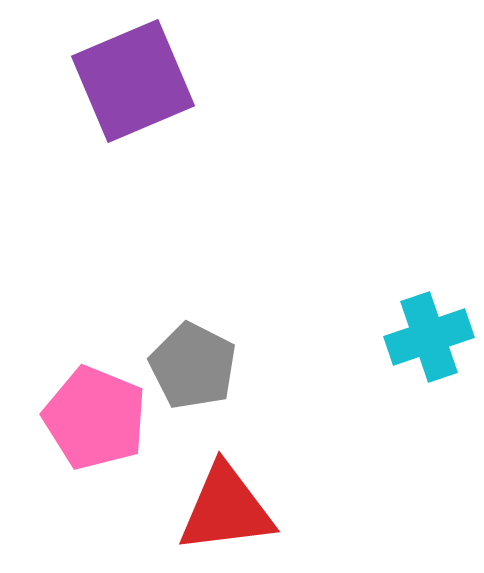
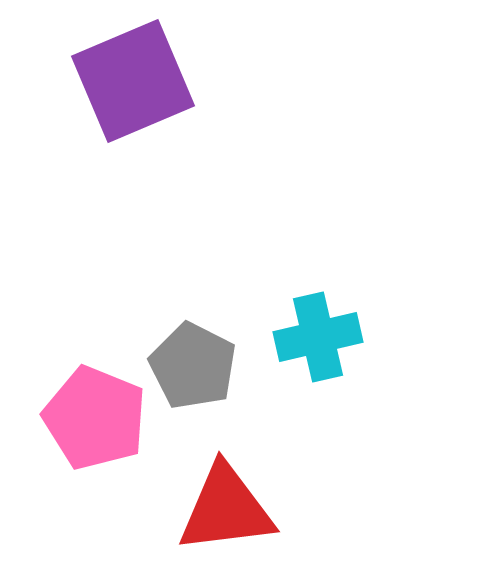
cyan cross: moved 111 px left; rotated 6 degrees clockwise
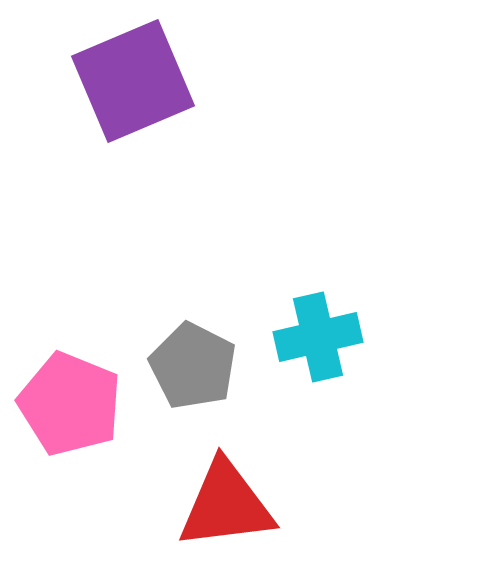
pink pentagon: moved 25 px left, 14 px up
red triangle: moved 4 px up
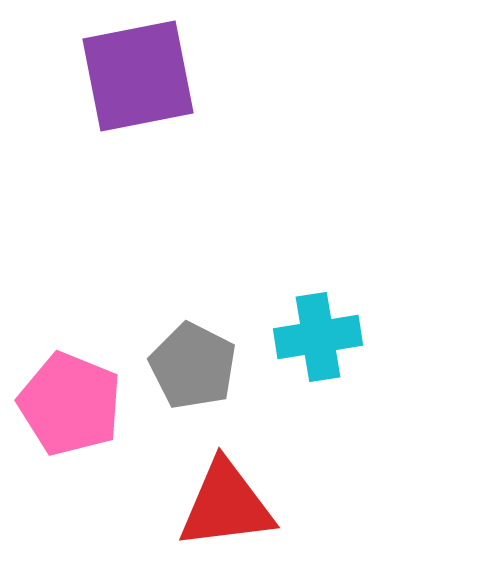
purple square: moved 5 px right, 5 px up; rotated 12 degrees clockwise
cyan cross: rotated 4 degrees clockwise
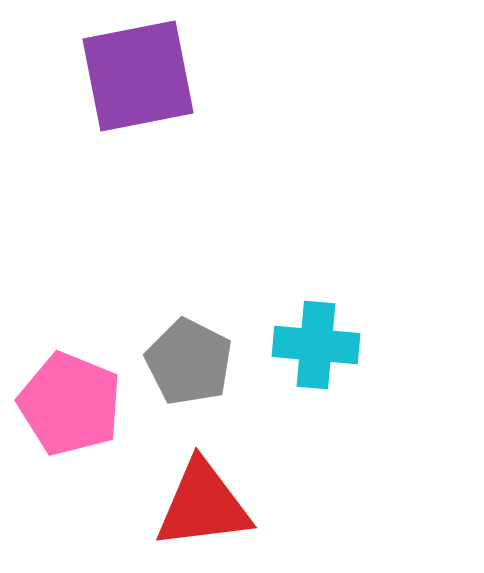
cyan cross: moved 2 px left, 8 px down; rotated 14 degrees clockwise
gray pentagon: moved 4 px left, 4 px up
red triangle: moved 23 px left
